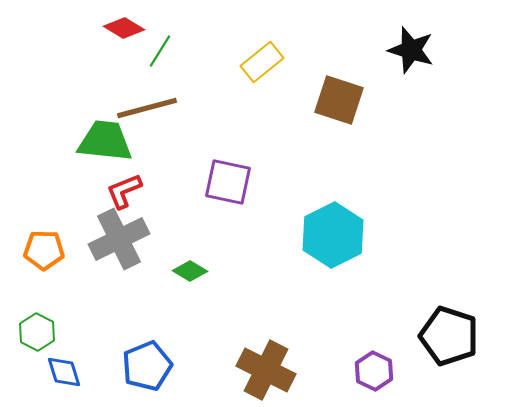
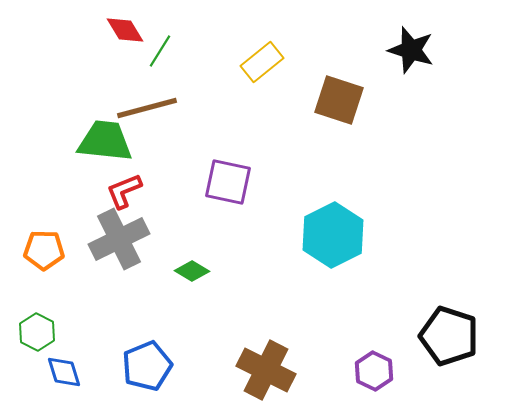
red diamond: moved 1 px right, 2 px down; rotated 27 degrees clockwise
green diamond: moved 2 px right
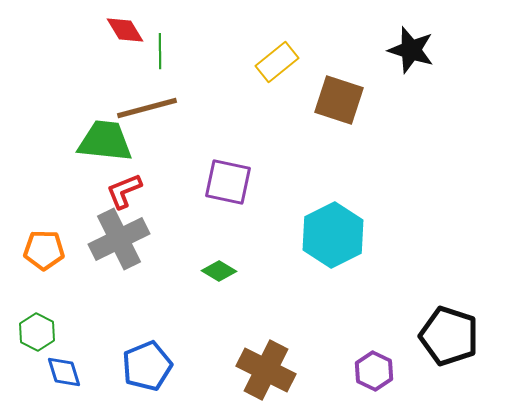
green line: rotated 32 degrees counterclockwise
yellow rectangle: moved 15 px right
green diamond: moved 27 px right
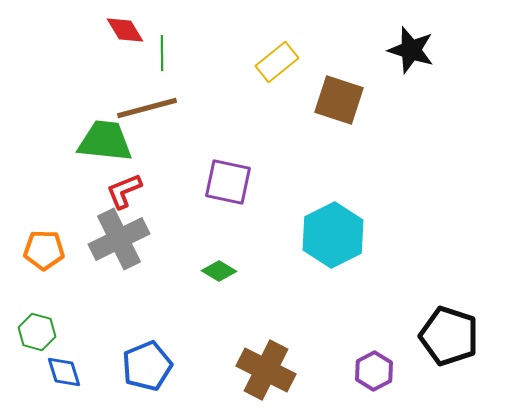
green line: moved 2 px right, 2 px down
green hexagon: rotated 12 degrees counterclockwise
purple hexagon: rotated 6 degrees clockwise
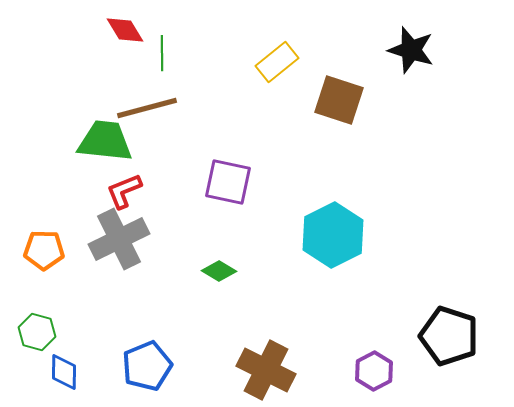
blue diamond: rotated 18 degrees clockwise
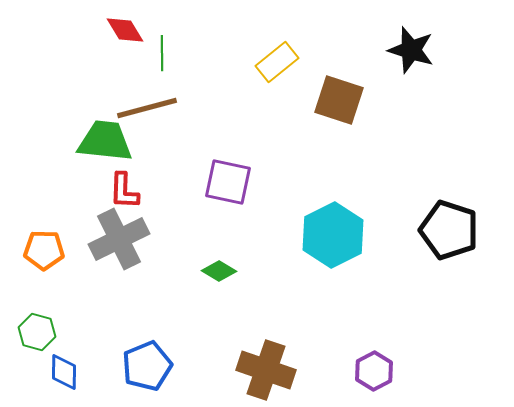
red L-shape: rotated 66 degrees counterclockwise
black pentagon: moved 106 px up
brown cross: rotated 8 degrees counterclockwise
